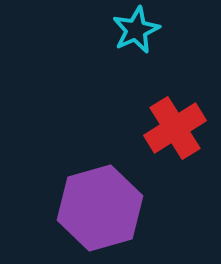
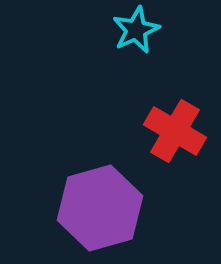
red cross: moved 3 px down; rotated 28 degrees counterclockwise
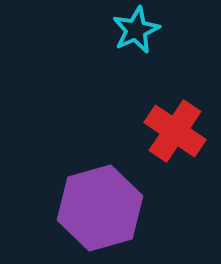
red cross: rotated 4 degrees clockwise
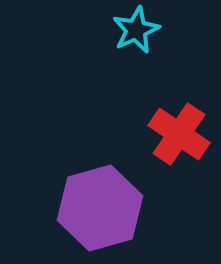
red cross: moved 4 px right, 3 px down
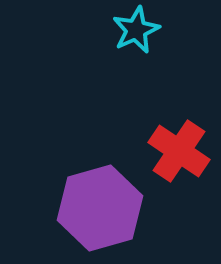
red cross: moved 17 px down
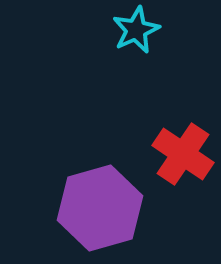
red cross: moved 4 px right, 3 px down
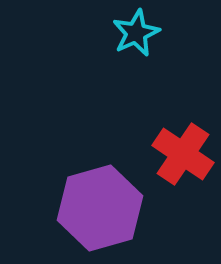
cyan star: moved 3 px down
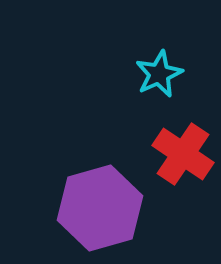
cyan star: moved 23 px right, 41 px down
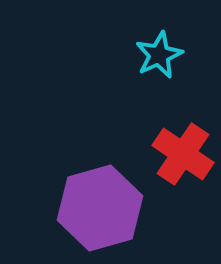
cyan star: moved 19 px up
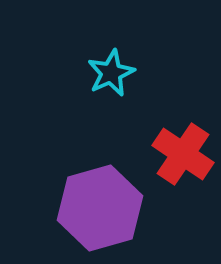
cyan star: moved 48 px left, 18 px down
